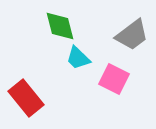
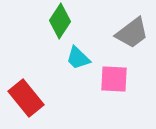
green diamond: moved 5 px up; rotated 48 degrees clockwise
gray trapezoid: moved 2 px up
pink square: rotated 24 degrees counterclockwise
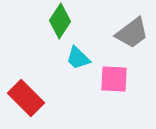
red rectangle: rotated 6 degrees counterclockwise
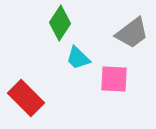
green diamond: moved 2 px down
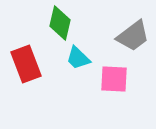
green diamond: rotated 20 degrees counterclockwise
gray trapezoid: moved 1 px right, 3 px down
red rectangle: moved 34 px up; rotated 24 degrees clockwise
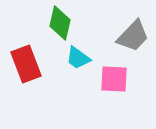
gray trapezoid: rotated 9 degrees counterclockwise
cyan trapezoid: rotated 8 degrees counterclockwise
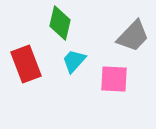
cyan trapezoid: moved 4 px left, 3 px down; rotated 96 degrees clockwise
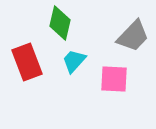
red rectangle: moved 1 px right, 2 px up
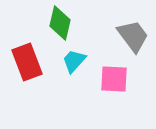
gray trapezoid: rotated 81 degrees counterclockwise
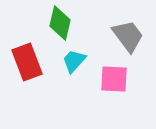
gray trapezoid: moved 5 px left
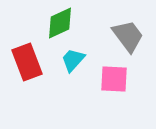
green diamond: rotated 52 degrees clockwise
cyan trapezoid: moved 1 px left, 1 px up
